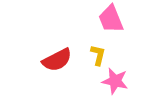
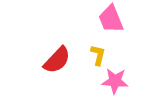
red semicircle: rotated 20 degrees counterclockwise
pink star: rotated 8 degrees counterclockwise
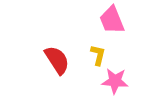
pink trapezoid: moved 1 px right, 1 px down
red semicircle: rotated 76 degrees counterclockwise
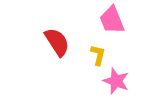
red semicircle: moved 18 px up
pink star: moved 1 px right; rotated 16 degrees clockwise
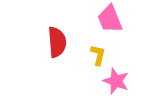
pink trapezoid: moved 2 px left, 1 px up
red semicircle: rotated 28 degrees clockwise
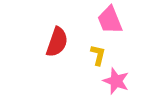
pink trapezoid: moved 1 px down
red semicircle: rotated 24 degrees clockwise
